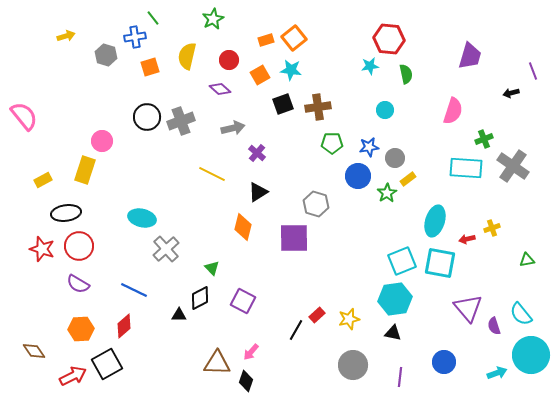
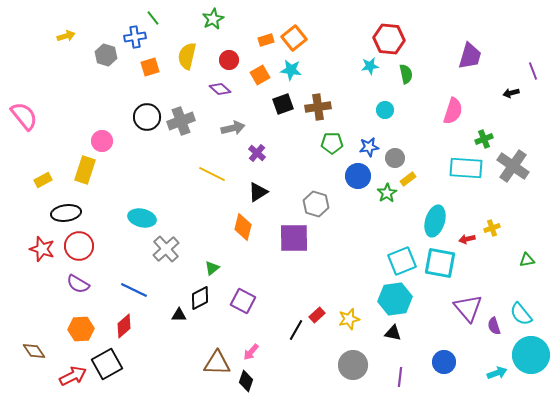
green triangle at (212, 268): rotated 35 degrees clockwise
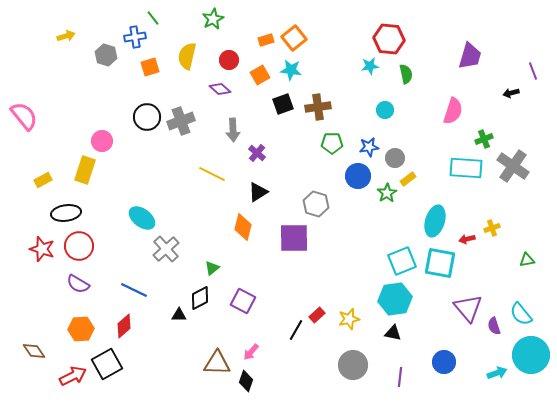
gray arrow at (233, 128): moved 2 px down; rotated 100 degrees clockwise
cyan ellipse at (142, 218): rotated 24 degrees clockwise
